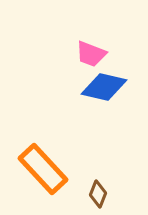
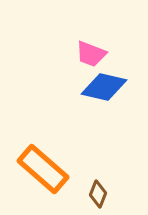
orange rectangle: rotated 6 degrees counterclockwise
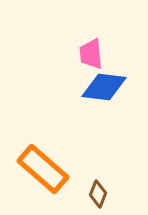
pink trapezoid: rotated 64 degrees clockwise
blue diamond: rotated 6 degrees counterclockwise
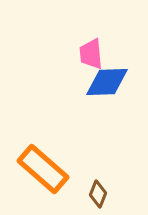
blue diamond: moved 3 px right, 5 px up; rotated 9 degrees counterclockwise
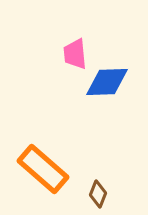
pink trapezoid: moved 16 px left
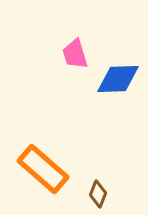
pink trapezoid: rotated 12 degrees counterclockwise
blue diamond: moved 11 px right, 3 px up
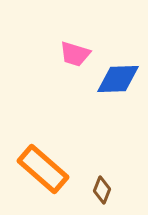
pink trapezoid: rotated 56 degrees counterclockwise
brown diamond: moved 4 px right, 4 px up
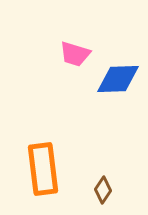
orange rectangle: rotated 42 degrees clockwise
brown diamond: moved 1 px right; rotated 12 degrees clockwise
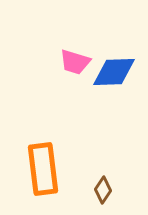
pink trapezoid: moved 8 px down
blue diamond: moved 4 px left, 7 px up
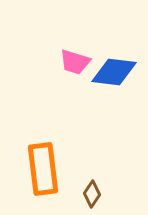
blue diamond: rotated 9 degrees clockwise
brown diamond: moved 11 px left, 4 px down
